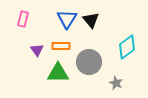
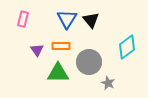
gray star: moved 8 px left
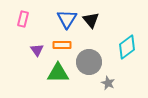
orange rectangle: moved 1 px right, 1 px up
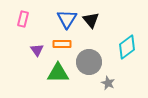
orange rectangle: moved 1 px up
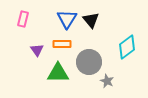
gray star: moved 1 px left, 2 px up
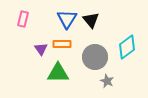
purple triangle: moved 4 px right, 1 px up
gray circle: moved 6 px right, 5 px up
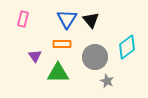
purple triangle: moved 6 px left, 7 px down
